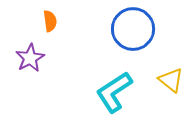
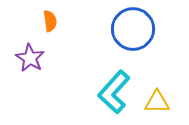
purple star: rotated 12 degrees counterclockwise
yellow triangle: moved 14 px left, 22 px down; rotated 40 degrees counterclockwise
cyan L-shape: rotated 15 degrees counterclockwise
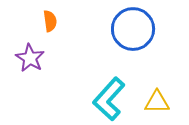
cyan L-shape: moved 5 px left, 7 px down
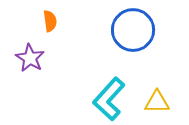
blue circle: moved 1 px down
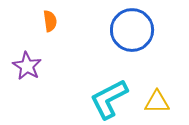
blue circle: moved 1 px left
purple star: moved 3 px left, 8 px down
cyan L-shape: rotated 21 degrees clockwise
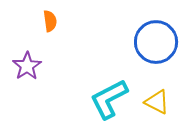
blue circle: moved 24 px right, 12 px down
purple star: rotated 8 degrees clockwise
yellow triangle: rotated 28 degrees clockwise
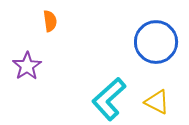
cyan L-shape: rotated 15 degrees counterclockwise
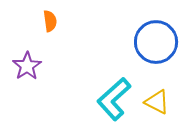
cyan L-shape: moved 5 px right
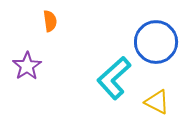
cyan L-shape: moved 21 px up
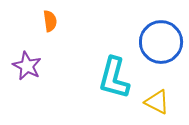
blue circle: moved 5 px right
purple star: rotated 12 degrees counterclockwise
cyan L-shape: rotated 33 degrees counterclockwise
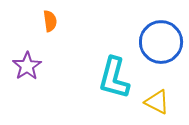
purple star: rotated 12 degrees clockwise
